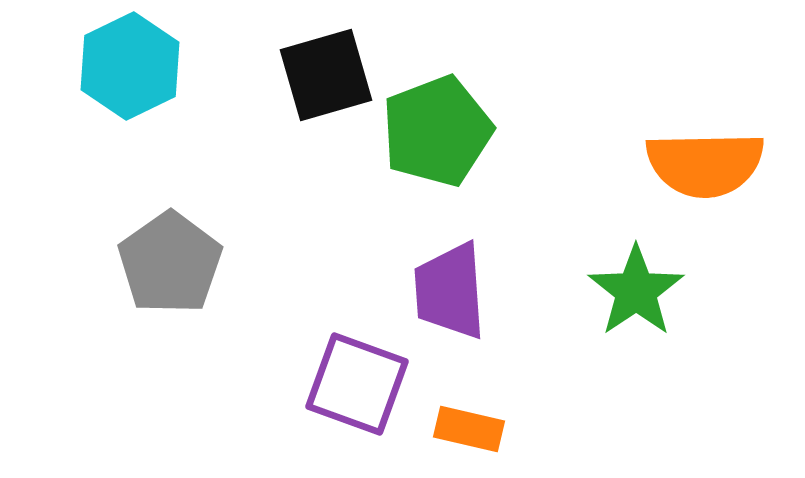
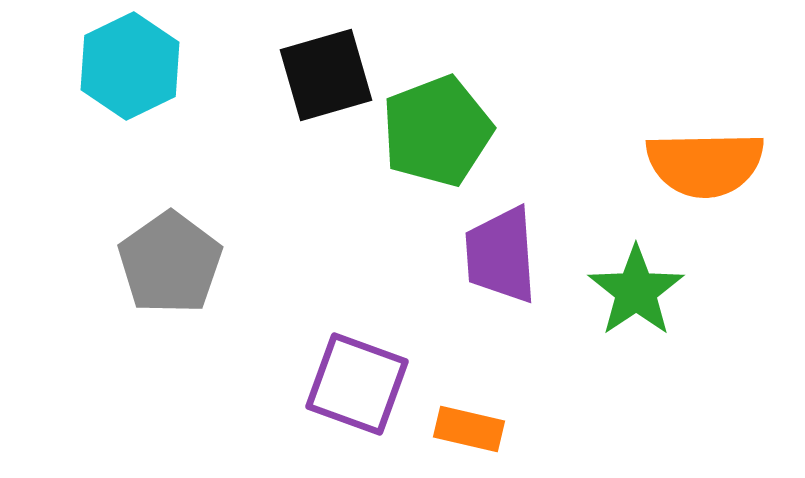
purple trapezoid: moved 51 px right, 36 px up
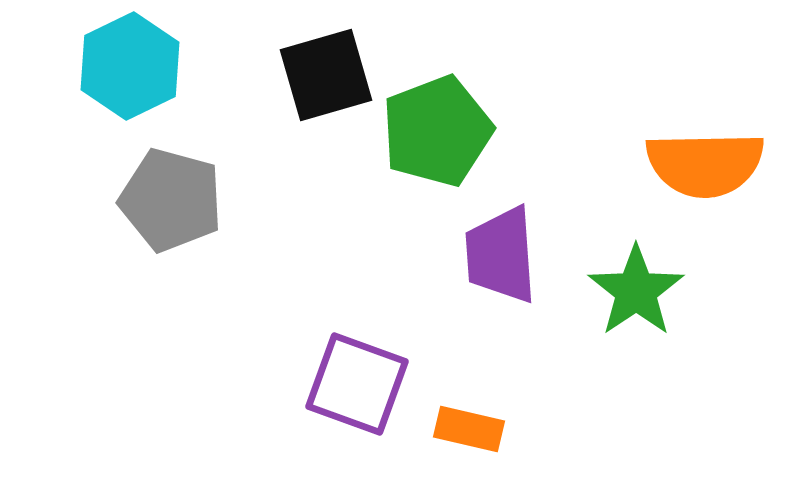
gray pentagon: moved 1 px right, 63 px up; rotated 22 degrees counterclockwise
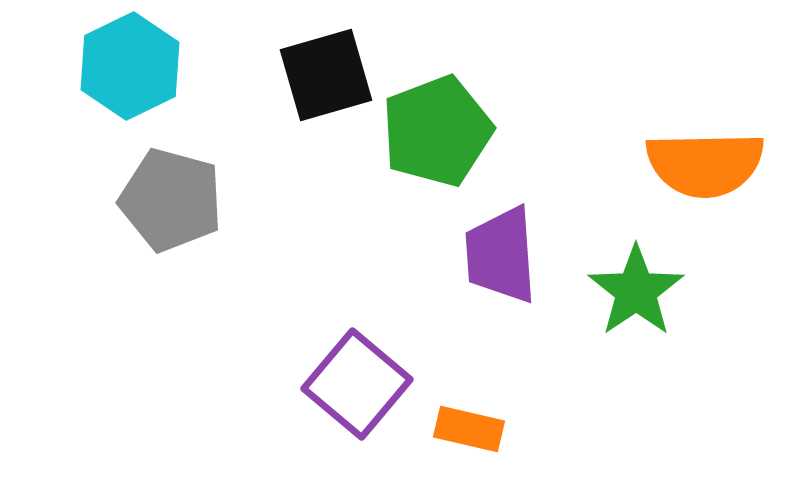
purple square: rotated 20 degrees clockwise
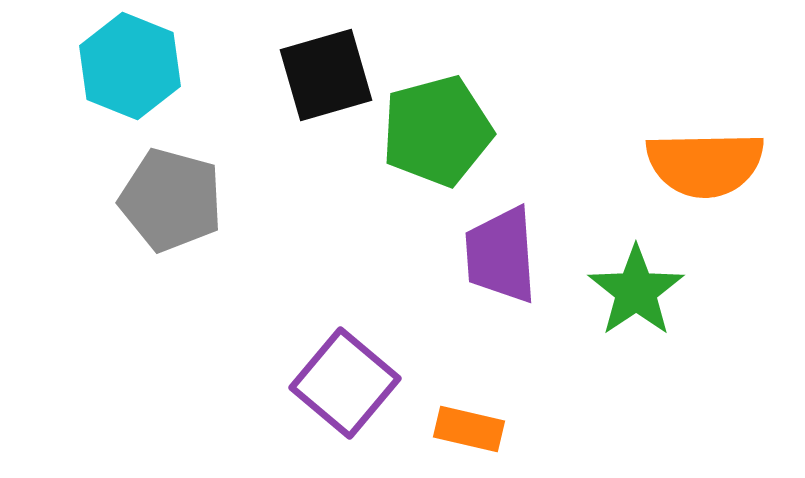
cyan hexagon: rotated 12 degrees counterclockwise
green pentagon: rotated 6 degrees clockwise
purple square: moved 12 px left, 1 px up
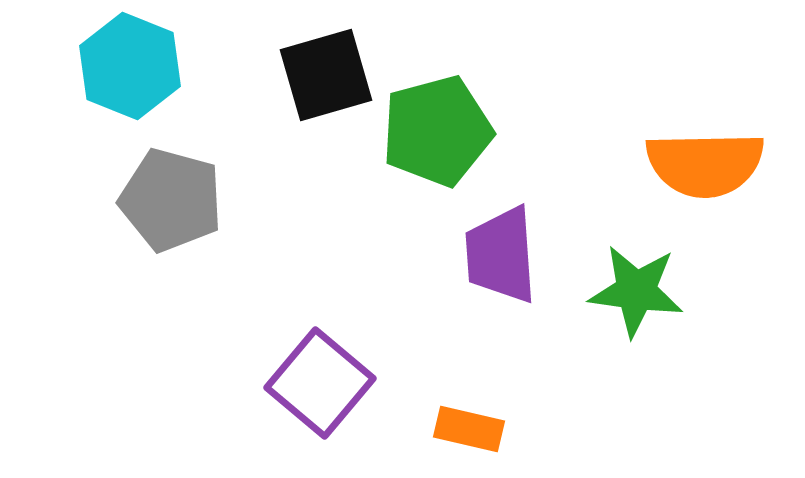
green star: rotated 30 degrees counterclockwise
purple square: moved 25 px left
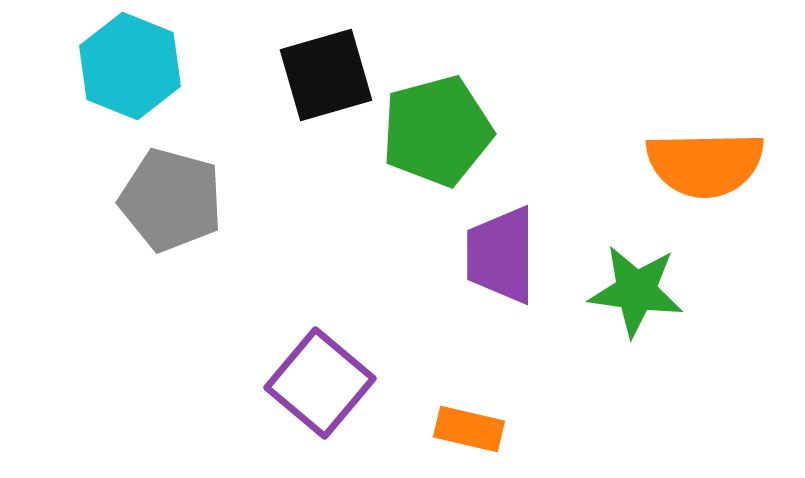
purple trapezoid: rotated 4 degrees clockwise
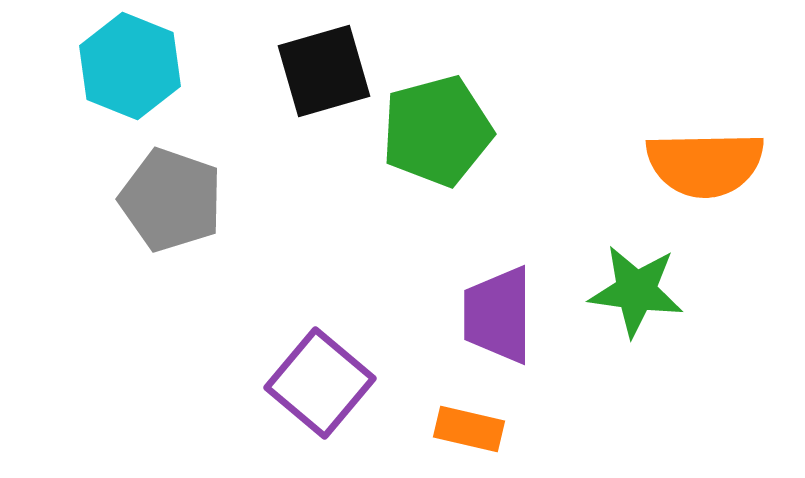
black square: moved 2 px left, 4 px up
gray pentagon: rotated 4 degrees clockwise
purple trapezoid: moved 3 px left, 60 px down
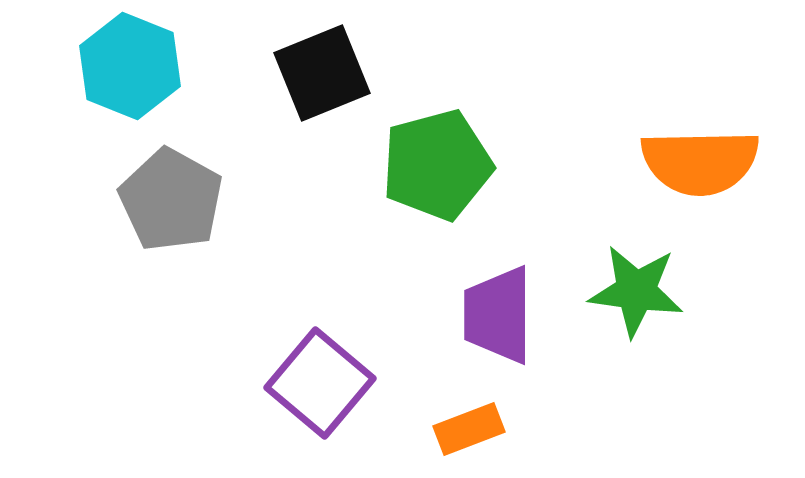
black square: moved 2 px left, 2 px down; rotated 6 degrees counterclockwise
green pentagon: moved 34 px down
orange semicircle: moved 5 px left, 2 px up
gray pentagon: rotated 10 degrees clockwise
orange rectangle: rotated 34 degrees counterclockwise
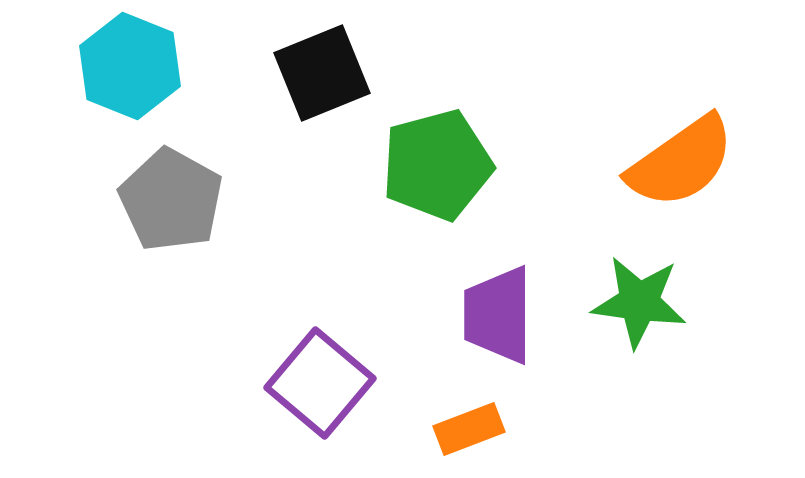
orange semicircle: moved 19 px left; rotated 34 degrees counterclockwise
green star: moved 3 px right, 11 px down
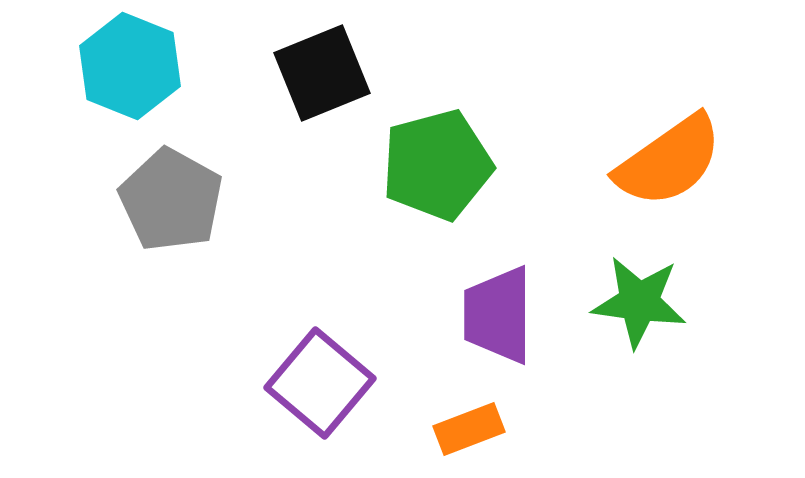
orange semicircle: moved 12 px left, 1 px up
